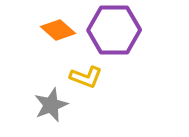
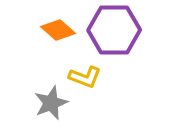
yellow L-shape: moved 1 px left
gray star: moved 2 px up
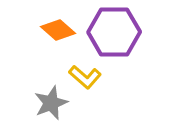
purple hexagon: moved 2 px down
yellow L-shape: rotated 20 degrees clockwise
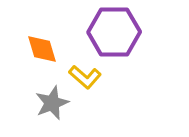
orange diamond: moved 16 px left, 19 px down; rotated 32 degrees clockwise
gray star: moved 1 px right
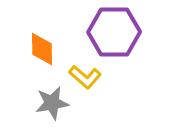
orange diamond: rotated 16 degrees clockwise
gray star: rotated 12 degrees clockwise
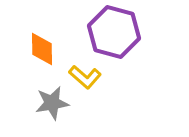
purple hexagon: rotated 15 degrees clockwise
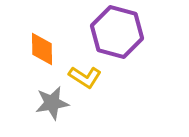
purple hexagon: moved 3 px right
yellow L-shape: rotated 8 degrees counterclockwise
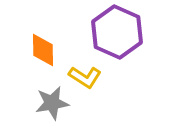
purple hexagon: rotated 9 degrees clockwise
orange diamond: moved 1 px right, 1 px down
